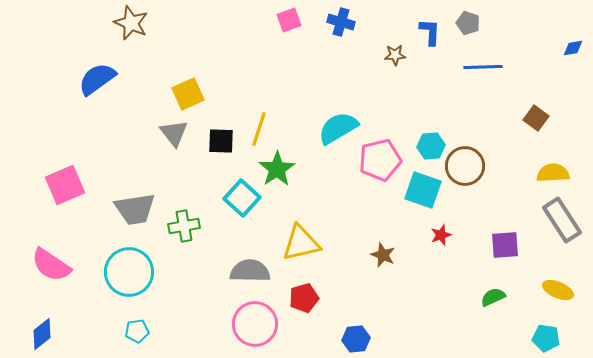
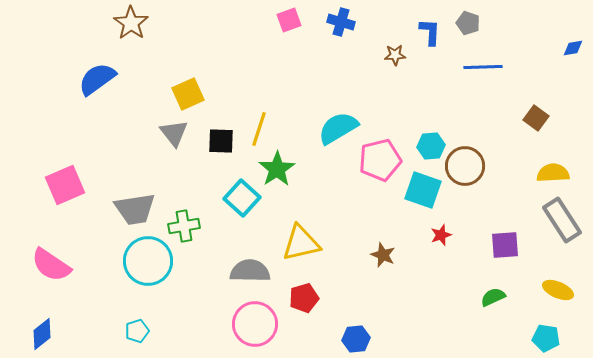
brown star at (131, 23): rotated 12 degrees clockwise
cyan circle at (129, 272): moved 19 px right, 11 px up
cyan pentagon at (137, 331): rotated 10 degrees counterclockwise
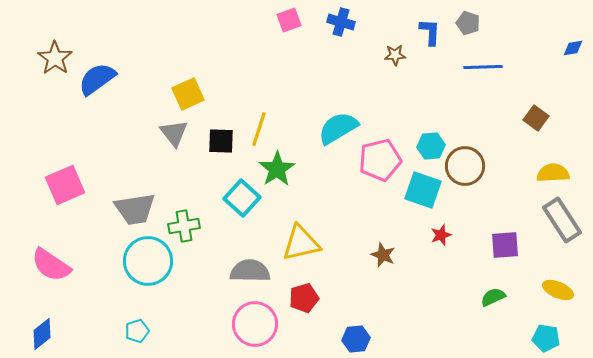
brown star at (131, 23): moved 76 px left, 35 px down
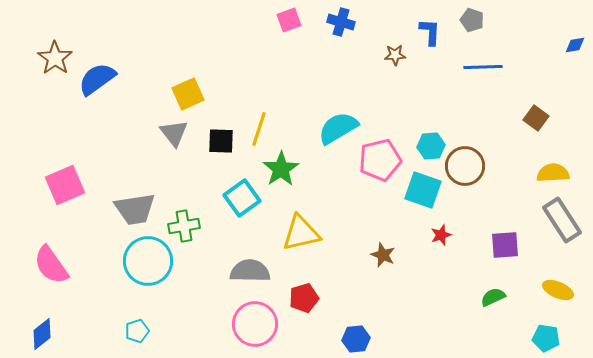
gray pentagon at (468, 23): moved 4 px right, 3 px up
blue diamond at (573, 48): moved 2 px right, 3 px up
green star at (277, 169): moved 4 px right
cyan square at (242, 198): rotated 12 degrees clockwise
yellow triangle at (301, 243): moved 10 px up
pink semicircle at (51, 265): rotated 21 degrees clockwise
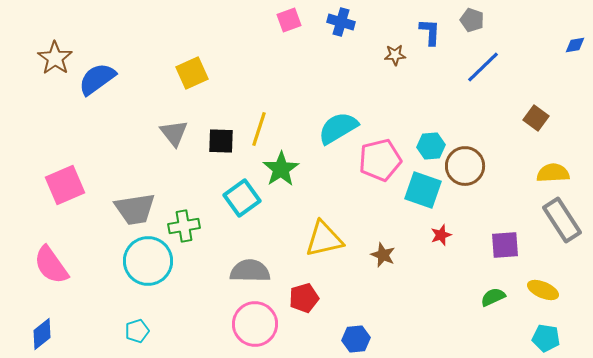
blue line at (483, 67): rotated 42 degrees counterclockwise
yellow square at (188, 94): moved 4 px right, 21 px up
yellow triangle at (301, 233): moved 23 px right, 6 px down
yellow ellipse at (558, 290): moved 15 px left
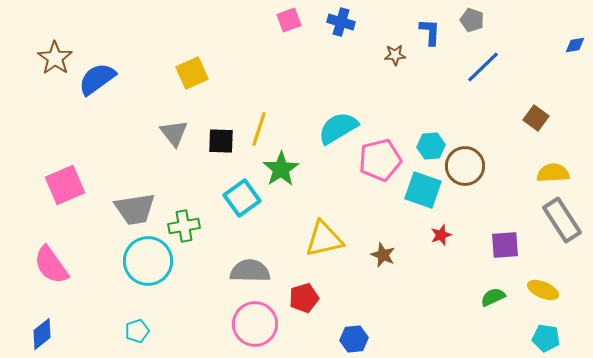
blue hexagon at (356, 339): moved 2 px left
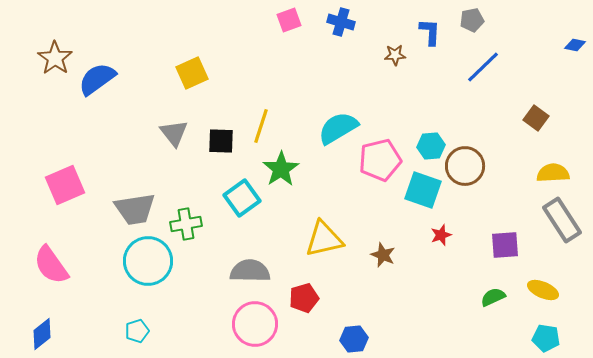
gray pentagon at (472, 20): rotated 30 degrees counterclockwise
blue diamond at (575, 45): rotated 20 degrees clockwise
yellow line at (259, 129): moved 2 px right, 3 px up
green cross at (184, 226): moved 2 px right, 2 px up
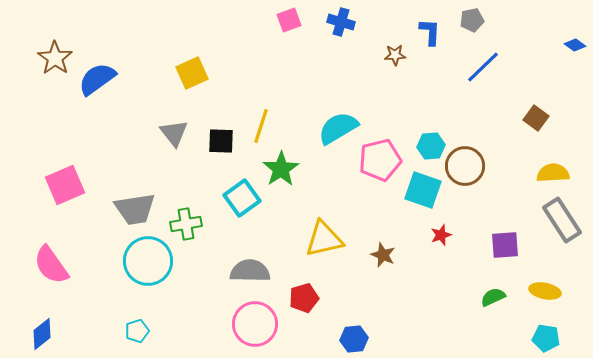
blue diamond at (575, 45): rotated 25 degrees clockwise
yellow ellipse at (543, 290): moved 2 px right, 1 px down; rotated 12 degrees counterclockwise
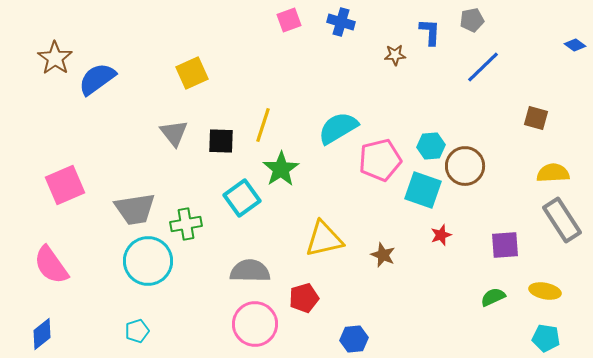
brown square at (536, 118): rotated 20 degrees counterclockwise
yellow line at (261, 126): moved 2 px right, 1 px up
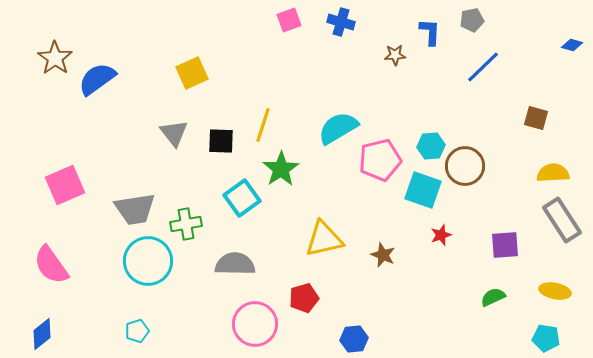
blue diamond at (575, 45): moved 3 px left; rotated 20 degrees counterclockwise
gray semicircle at (250, 271): moved 15 px left, 7 px up
yellow ellipse at (545, 291): moved 10 px right
